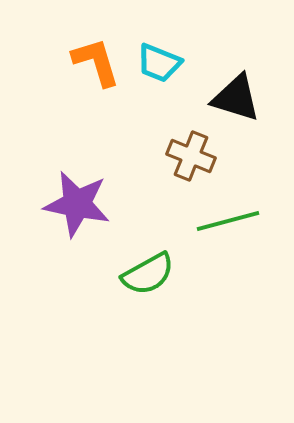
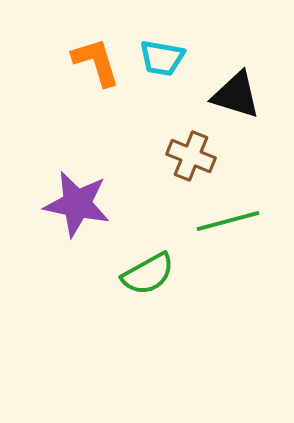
cyan trapezoid: moved 3 px right, 5 px up; rotated 12 degrees counterclockwise
black triangle: moved 3 px up
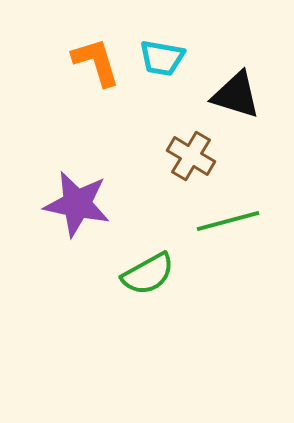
brown cross: rotated 9 degrees clockwise
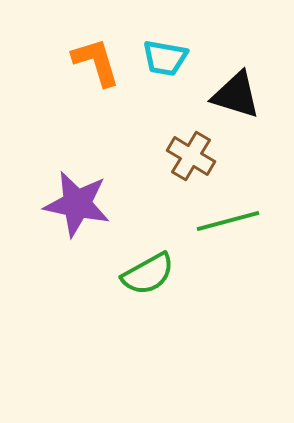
cyan trapezoid: moved 3 px right
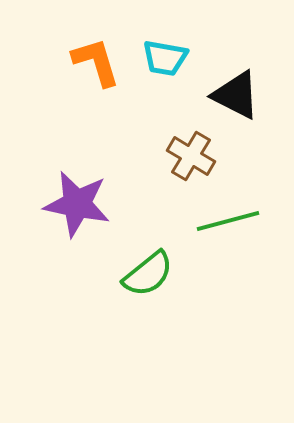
black triangle: rotated 10 degrees clockwise
green semicircle: rotated 10 degrees counterclockwise
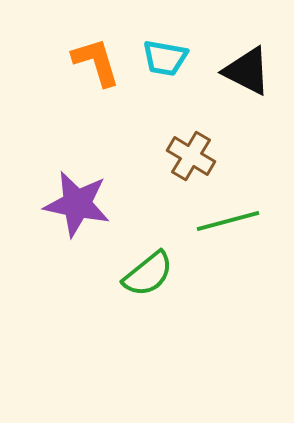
black triangle: moved 11 px right, 24 px up
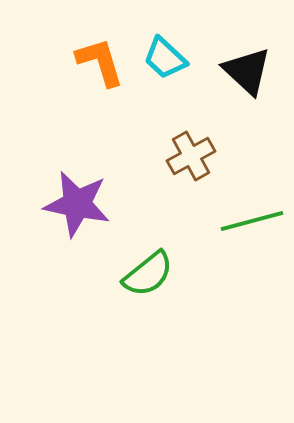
cyan trapezoid: rotated 33 degrees clockwise
orange L-shape: moved 4 px right
black triangle: rotated 16 degrees clockwise
brown cross: rotated 30 degrees clockwise
green line: moved 24 px right
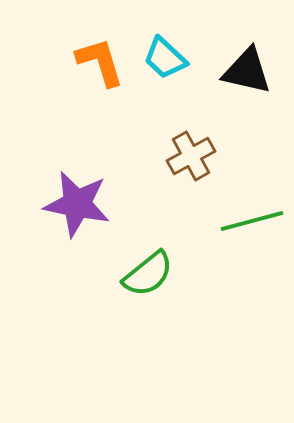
black triangle: rotated 30 degrees counterclockwise
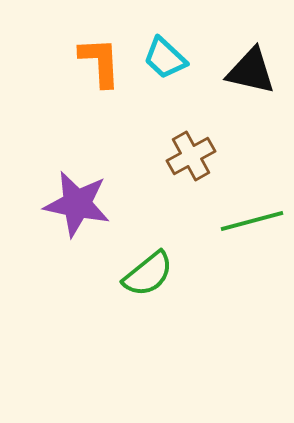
orange L-shape: rotated 14 degrees clockwise
black triangle: moved 4 px right
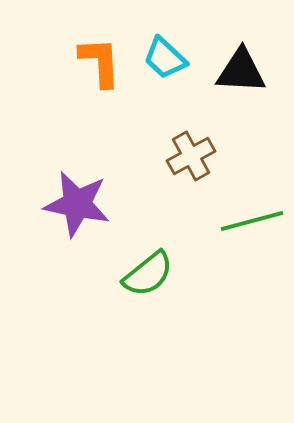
black triangle: moved 10 px left; rotated 10 degrees counterclockwise
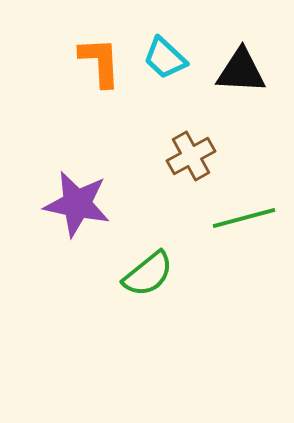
green line: moved 8 px left, 3 px up
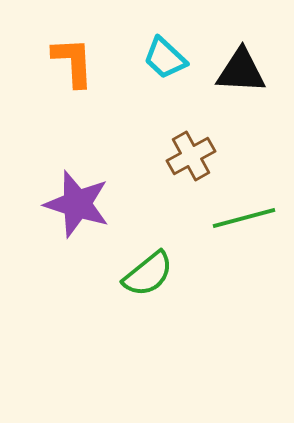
orange L-shape: moved 27 px left
purple star: rotated 6 degrees clockwise
